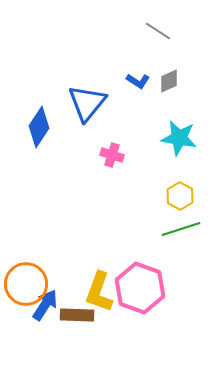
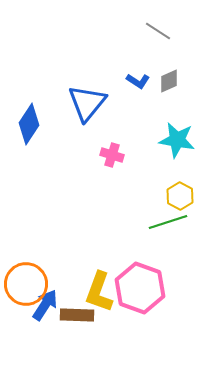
blue diamond: moved 10 px left, 3 px up
cyan star: moved 2 px left, 2 px down
green line: moved 13 px left, 7 px up
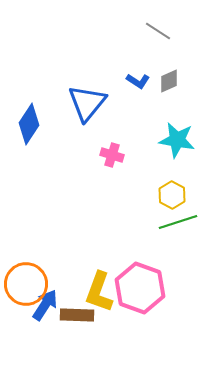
yellow hexagon: moved 8 px left, 1 px up
green line: moved 10 px right
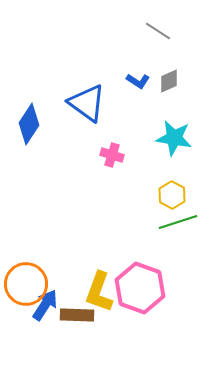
blue triangle: rotated 33 degrees counterclockwise
cyan star: moved 3 px left, 2 px up
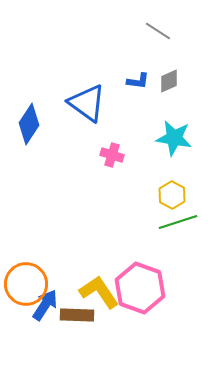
blue L-shape: rotated 25 degrees counterclockwise
yellow L-shape: rotated 126 degrees clockwise
